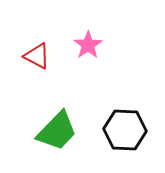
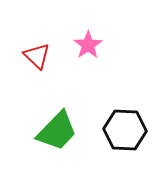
red triangle: rotated 16 degrees clockwise
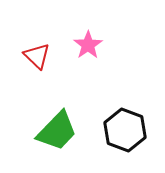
black hexagon: rotated 18 degrees clockwise
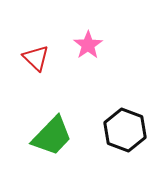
red triangle: moved 1 px left, 2 px down
green trapezoid: moved 5 px left, 5 px down
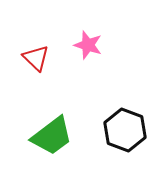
pink star: rotated 20 degrees counterclockwise
green trapezoid: rotated 9 degrees clockwise
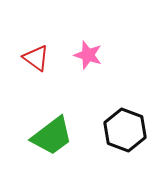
pink star: moved 10 px down
red triangle: rotated 8 degrees counterclockwise
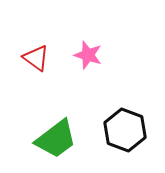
green trapezoid: moved 4 px right, 3 px down
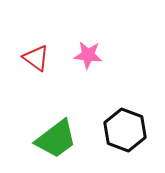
pink star: rotated 12 degrees counterclockwise
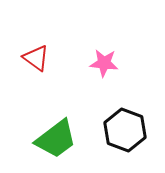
pink star: moved 16 px right, 8 px down
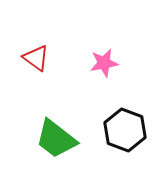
pink star: rotated 16 degrees counterclockwise
green trapezoid: rotated 75 degrees clockwise
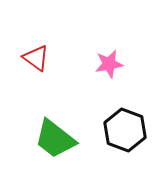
pink star: moved 5 px right, 1 px down
green trapezoid: moved 1 px left
